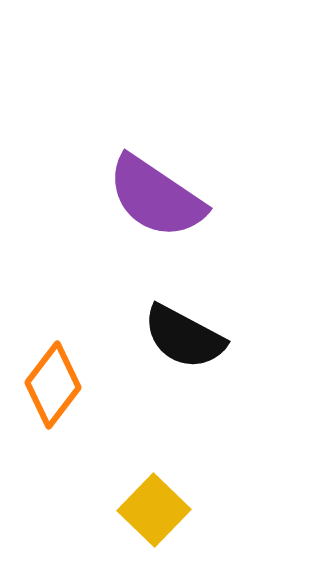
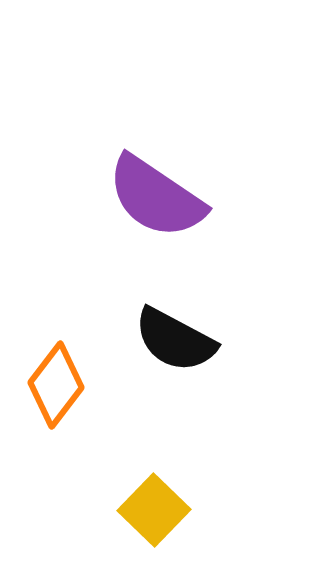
black semicircle: moved 9 px left, 3 px down
orange diamond: moved 3 px right
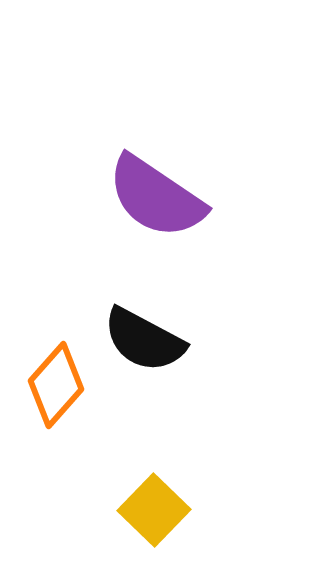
black semicircle: moved 31 px left
orange diamond: rotated 4 degrees clockwise
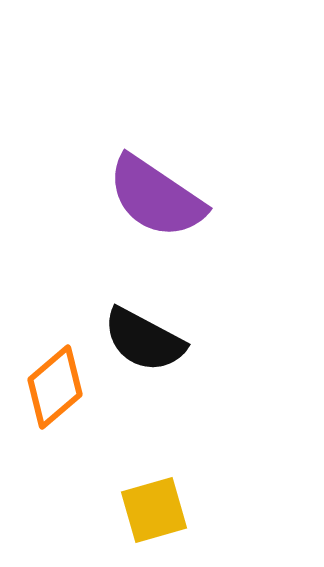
orange diamond: moved 1 px left, 2 px down; rotated 8 degrees clockwise
yellow square: rotated 30 degrees clockwise
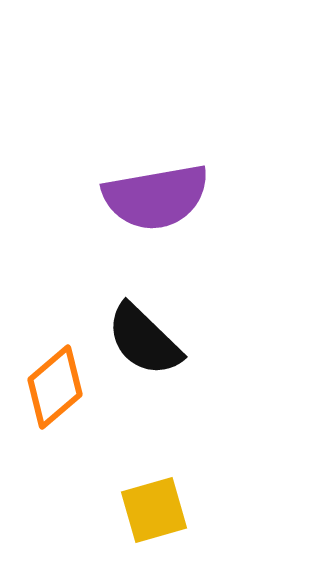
purple semicircle: rotated 44 degrees counterclockwise
black semicircle: rotated 16 degrees clockwise
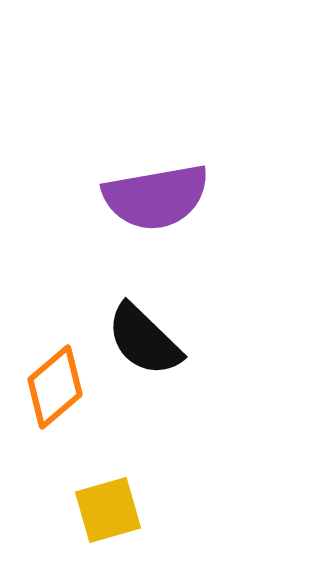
yellow square: moved 46 px left
